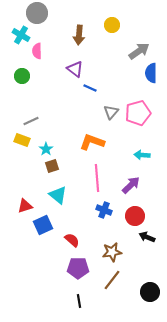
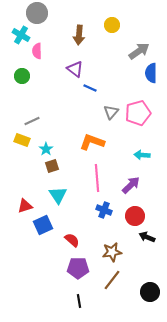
gray line: moved 1 px right
cyan triangle: rotated 18 degrees clockwise
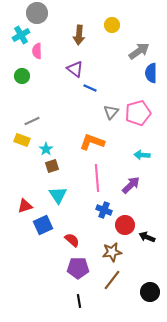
cyan cross: rotated 30 degrees clockwise
red circle: moved 10 px left, 9 px down
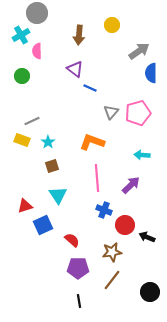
cyan star: moved 2 px right, 7 px up
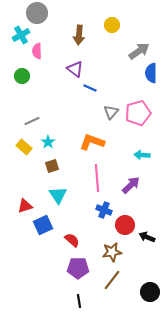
yellow rectangle: moved 2 px right, 7 px down; rotated 21 degrees clockwise
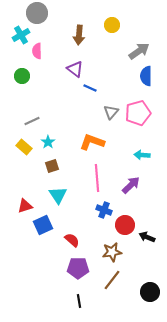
blue semicircle: moved 5 px left, 3 px down
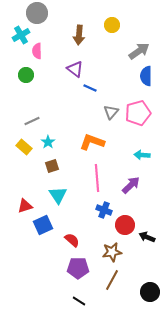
green circle: moved 4 px right, 1 px up
brown line: rotated 10 degrees counterclockwise
black line: rotated 48 degrees counterclockwise
